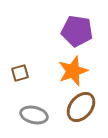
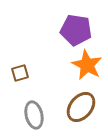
purple pentagon: moved 1 px left, 1 px up
orange star: moved 14 px right, 6 px up; rotated 24 degrees counterclockwise
gray ellipse: rotated 64 degrees clockwise
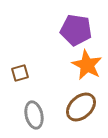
brown ellipse: rotated 8 degrees clockwise
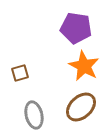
purple pentagon: moved 2 px up
orange star: moved 3 px left, 1 px down
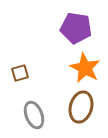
orange star: moved 1 px right, 2 px down
brown ellipse: rotated 32 degrees counterclockwise
gray ellipse: rotated 8 degrees counterclockwise
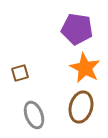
purple pentagon: moved 1 px right, 1 px down
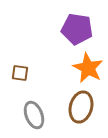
orange star: moved 3 px right
brown square: rotated 24 degrees clockwise
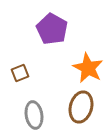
purple pentagon: moved 25 px left; rotated 20 degrees clockwise
brown square: rotated 30 degrees counterclockwise
gray ellipse: rotated 12 degrees clockwise
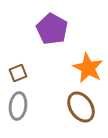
brown square: moved 2 px left
brown ellipse: rotated 48 degrees counterclockwise
gray ellipse: moved 16 px left, 9 px up; rotated 16 degrees clockwise
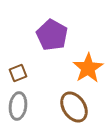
purple pentagon: moved 6 px down
orange star: rotated 12 degrees clockwise
brown ellipse: moved 7 px left
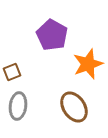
orange star: moved 4 px up; rotated 12 degrees clockwise
brown square: moved 6 px left, 1 px up
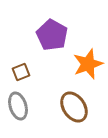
brown square: moved 9 px right
gray ellipse: rotated 24 degrees counterclockwise
